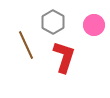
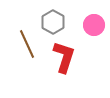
brown line: moved 1 px right, 1 px up
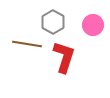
pink circle: moved 1 px left
brown line: rotated 56 degrees counterclockwise
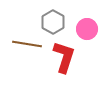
pink circle: moved 6 px left, 4 px down
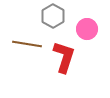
gray hexagon: moved 6 px up
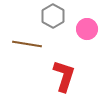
red L-shape: moved 19 px down
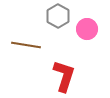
gray hexagon: moved 5 px right
brown line: moved 1 px left, 1 px down
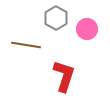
gray hexagon: moved 2 px left, 2 px down
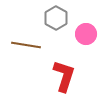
pink circle: moved 1 px left, 5 px down
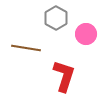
brown line: moved 3 px down
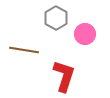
pink circle: moved 1 px left
brown line: moved 2 px left, 2 px down
